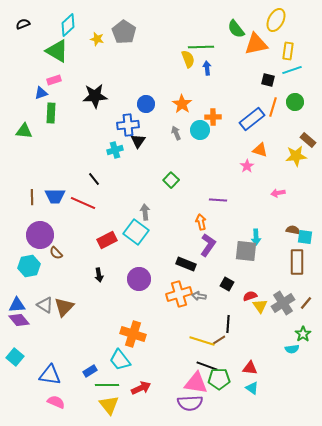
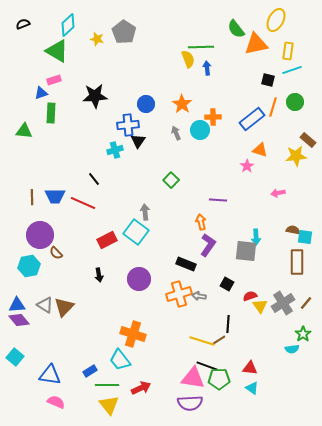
pink triangle at (196, 383): moved 3 px left, 5 px up
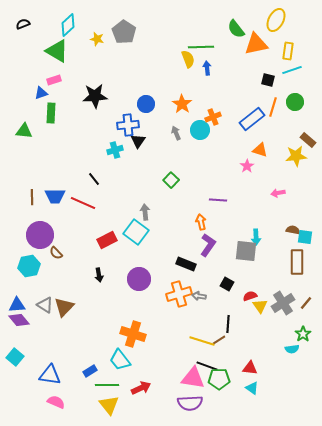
orange cross at (213, 117): rotated 21 degrees counterclockwise
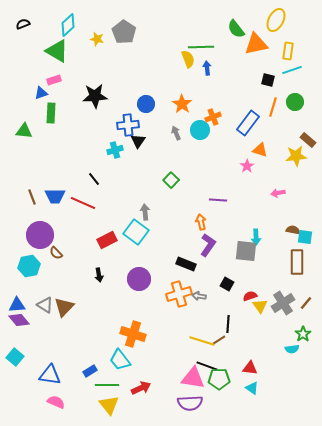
blue rectangle at (252, 119): moved 4 px left, 4 px down; rotated 15 degrees counterclockwise
brown line at (32, 197): rotated 21 degrees counterclockwise
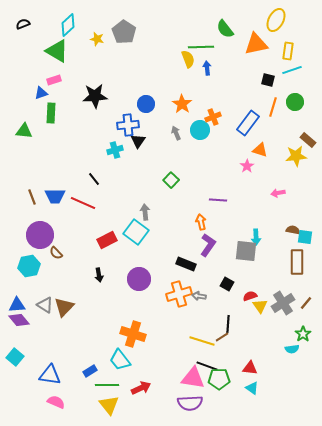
green semicircle at (236, 29): moved 11 px left
brown line at (219, 340): moved 3 px right, 3 px up
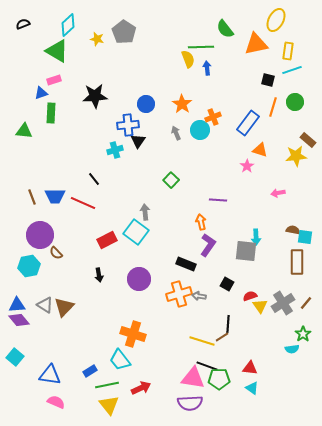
green line at (107, 385): rotated 10 degrees counterclockwise
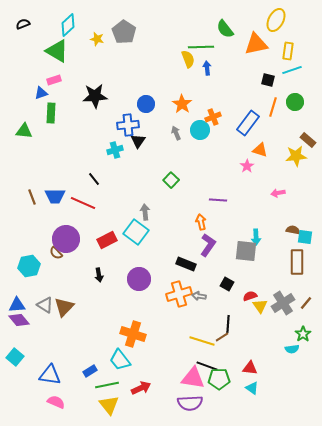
purple circle at (40, 235): moved 26 px right, 4 px down
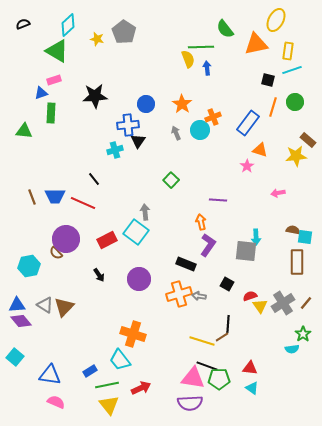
black arrow at (99, 275): rotated 24 degrees counterclockwise
purple diamond at (19, 320): moved 2 px right, 1 px down
